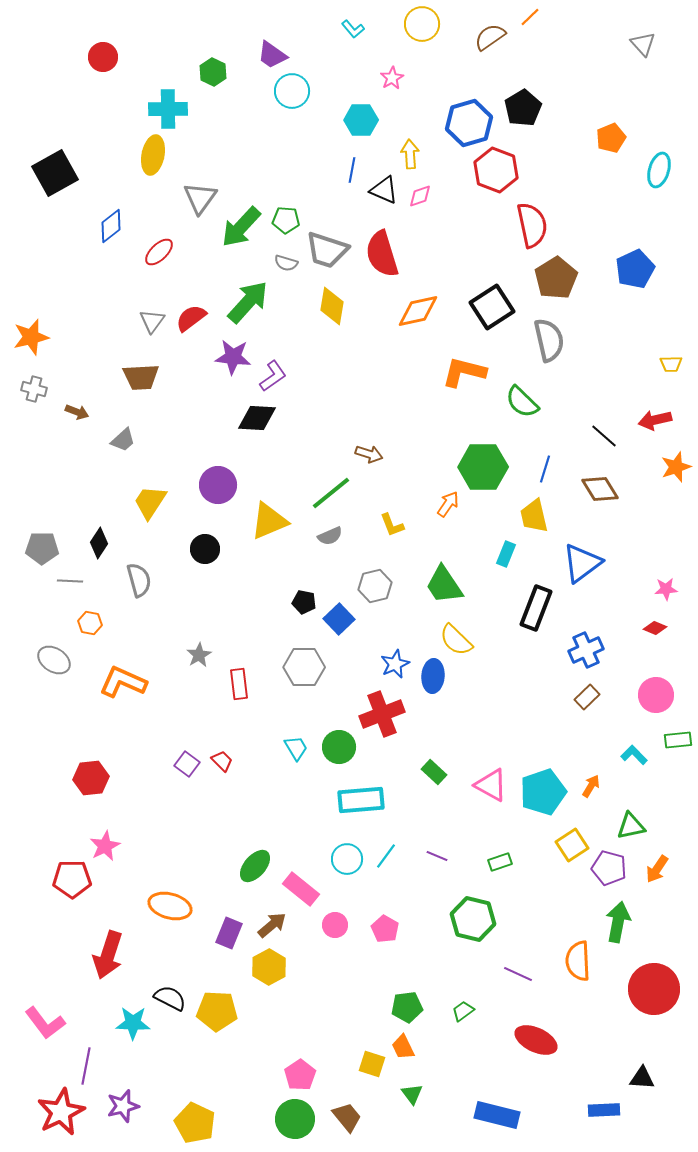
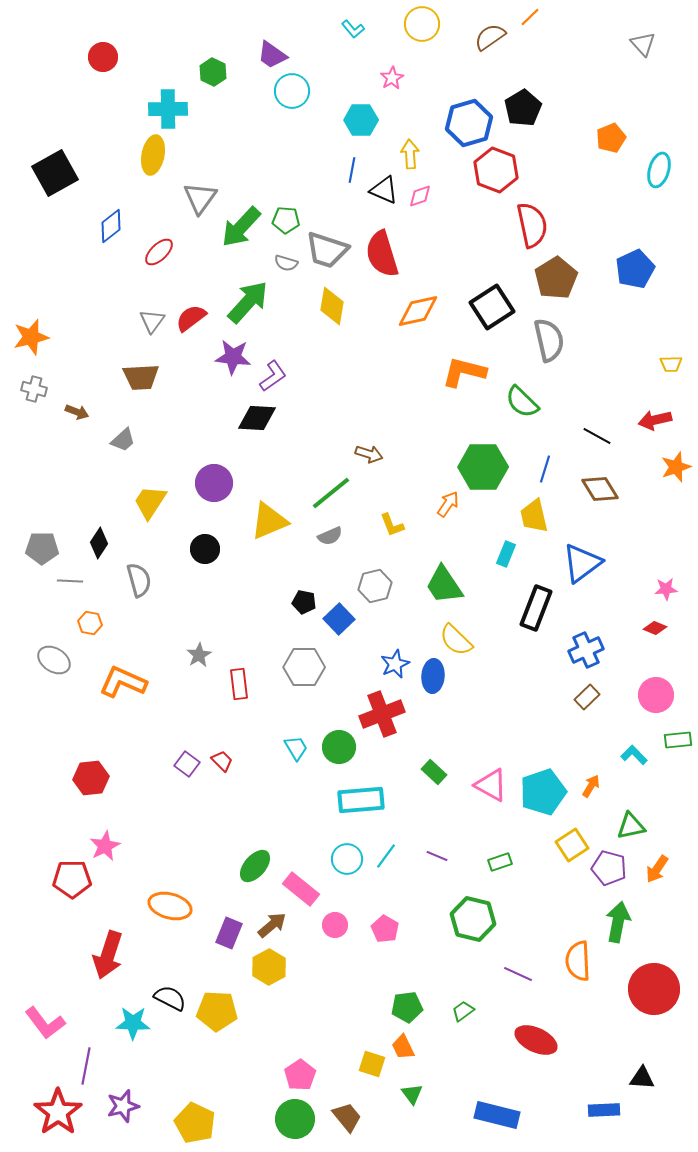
black line at (604, 436): moved 7 px left; rotated 12 degrees counterclockwise
purple circle at (218, 485): moved 4 px left, 2 px up
red star at (61, 1112): moved 3 px left; rotated 9 degrees counterclockwise
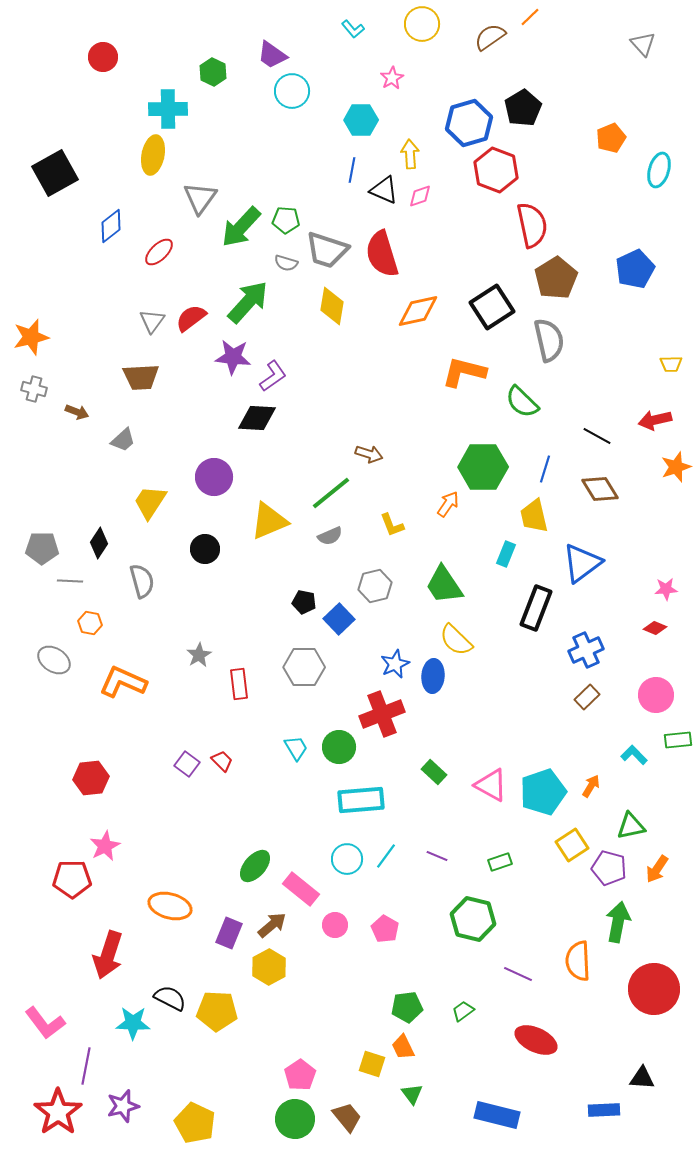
purple circle at (214, 483): moved 6 px up
gray semicircle at (139, 580): moved 3 px right, 1 px down
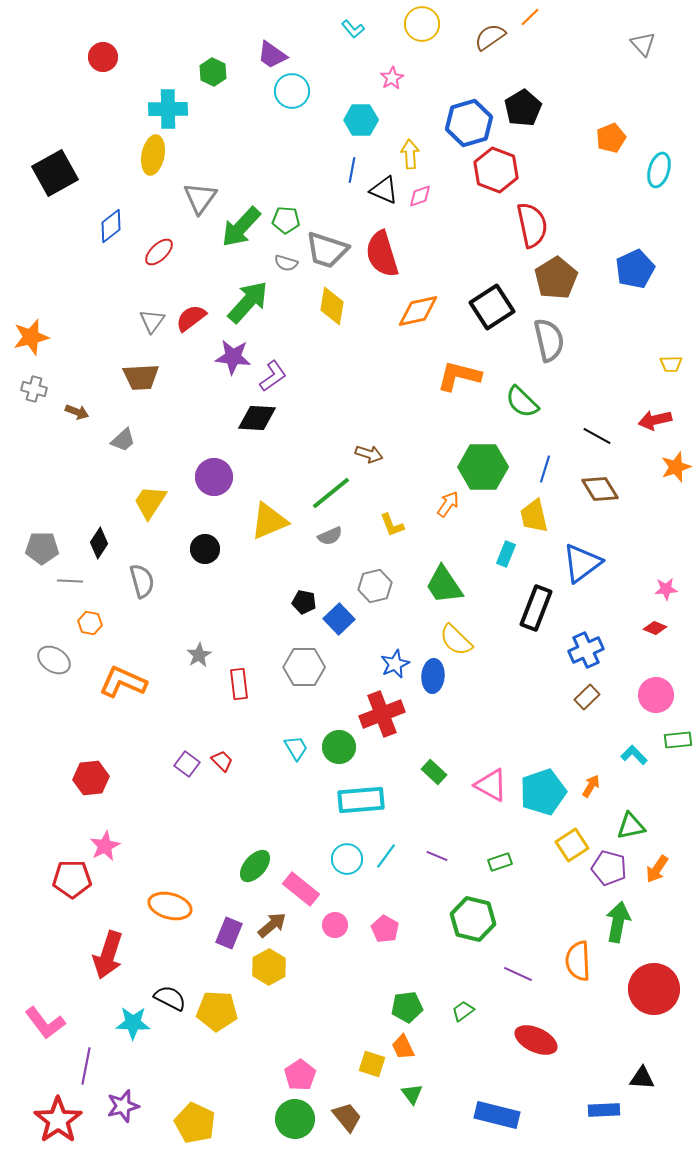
orange L-shape at (464, 372): moved 5 px left, 4 px down
red star at (58, 1112): moved 8 px down
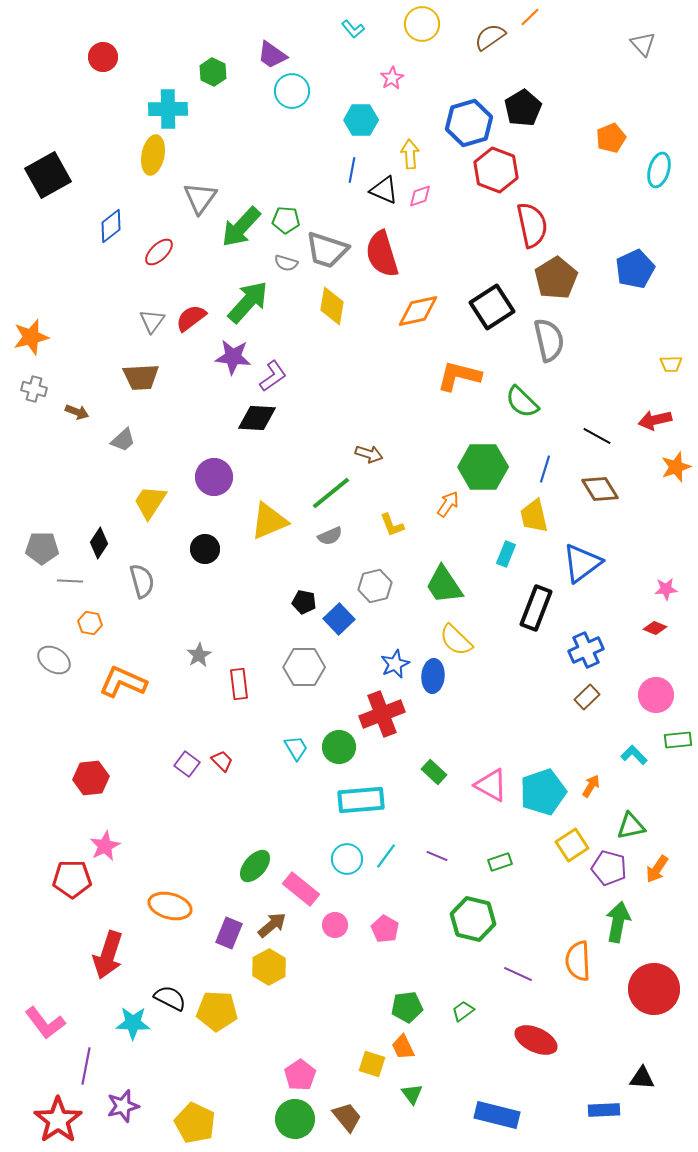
black square at (55, 173): moved 7 px left, 2 px down
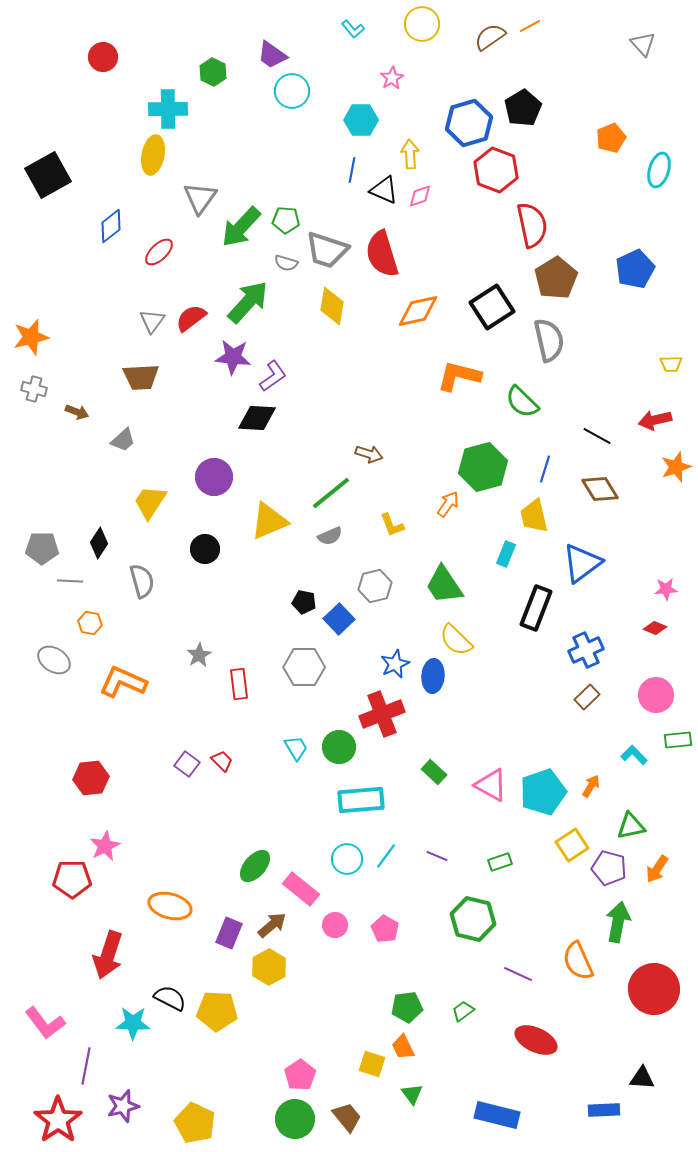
orange line at (530, 17): moved 9 px down; rotated 15 degrees clockwise
green hexagon at (483, 467): rotated 15 degrees counterclockwise
orange semicircle at (578, 961): rotated 21 degrees counterclockwise
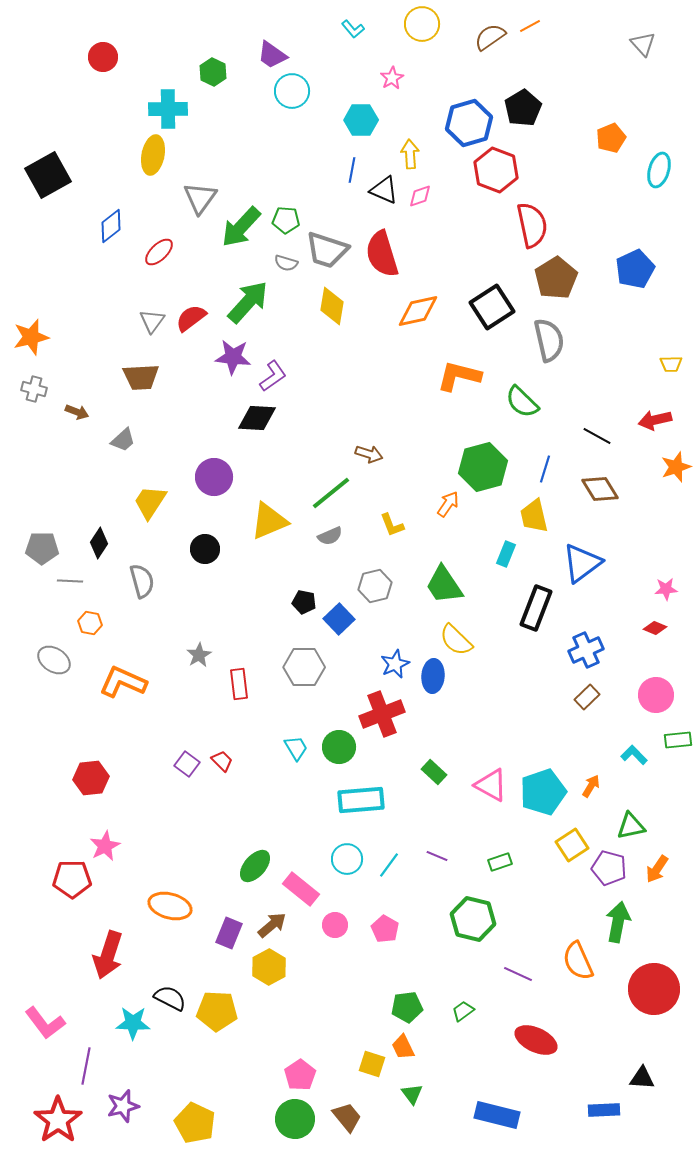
cyan line at (386, 856): moved 3 px right, 9 px down
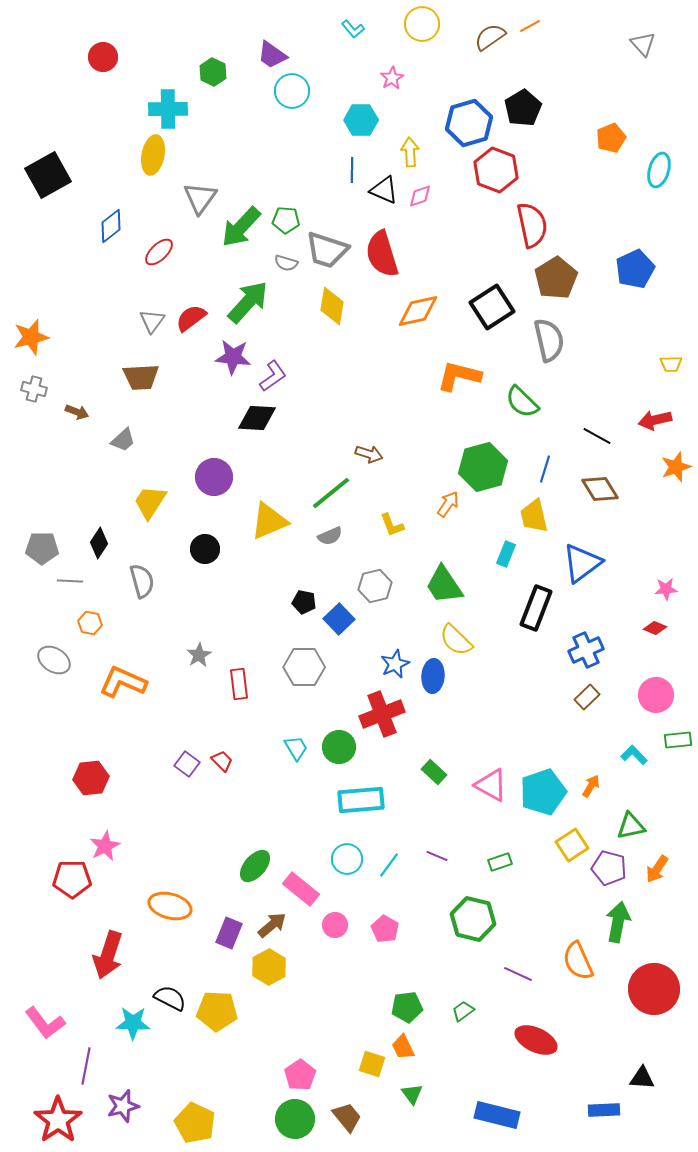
yellow arrow at (410, 154): moved 2 px up
blue line at (352, 170): rotated 10 degrees counterclockwise
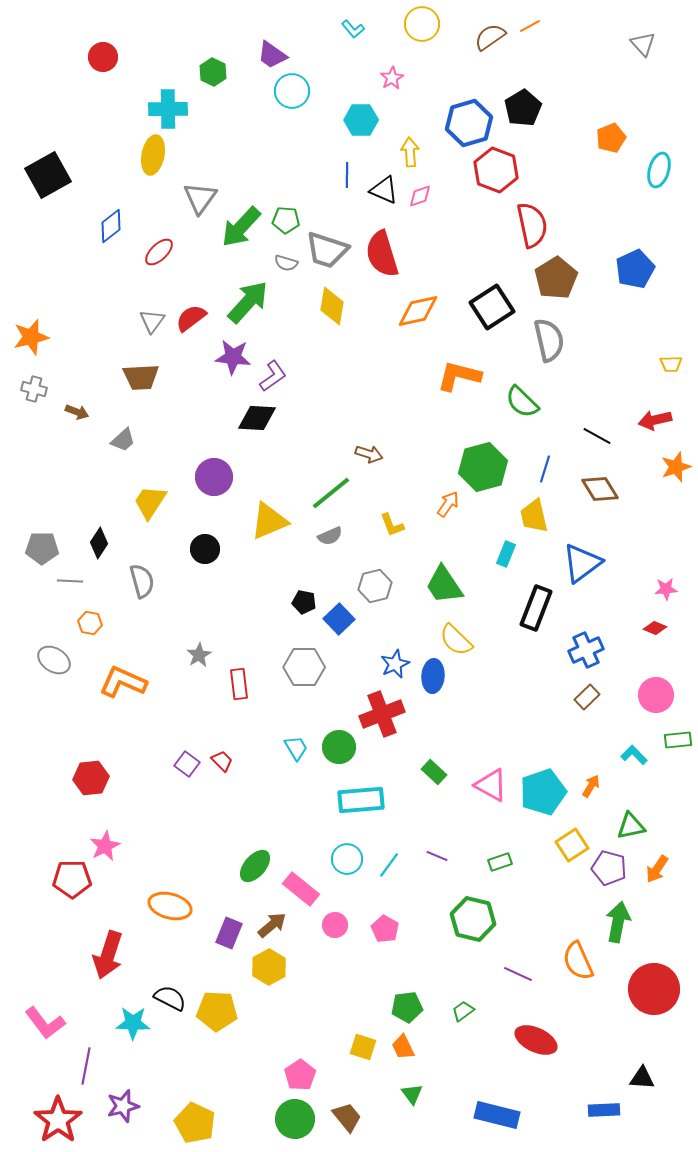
blue line at (352, 170): moved 5 px left, 5 px down
yellow square at (372, 1064): moved 9 px left, 17 px up
